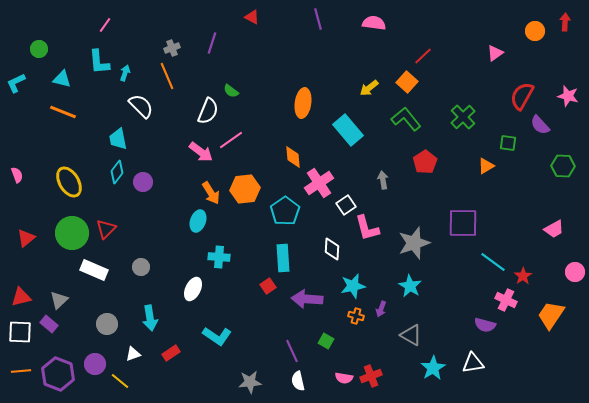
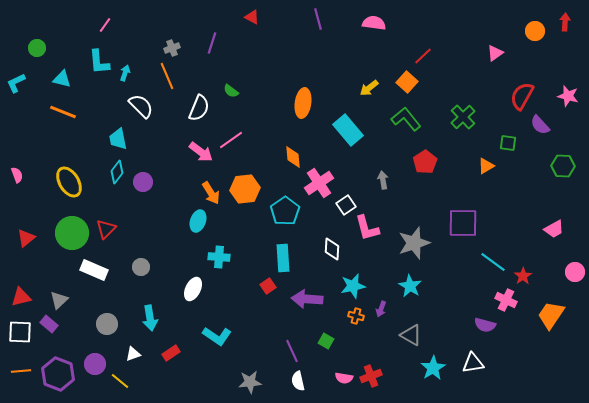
green circle at (39, 49): moved 2 px left, 1 px up
white semicircle at (208, 111): moved 9 px left, 3 px up
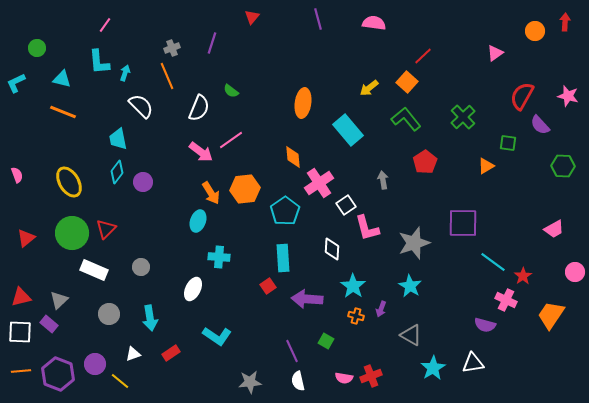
red triangle at (252, 17): rotated 42 degrees clockwise
cyan star at (353, 286): rotated 25 degrees counterclockwise
gray circle at (107, 324): moved 2 px right, 10 px up
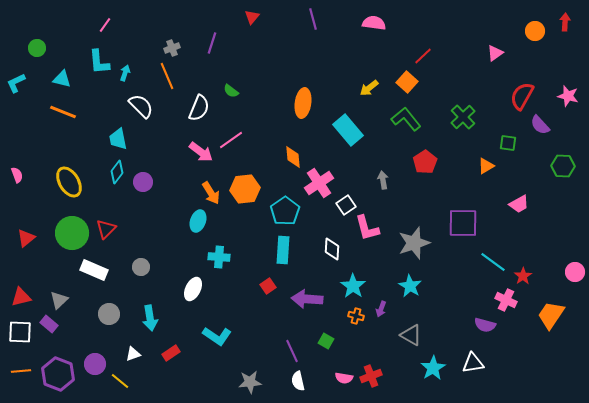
purple line at (318, 19): moved 5 px left
pink trapezoid at (554, 229): moved 35 px left, 25 px up
cyan rectangle at (283, 258): moved 8 px up; rotated 8 degrees clockwise
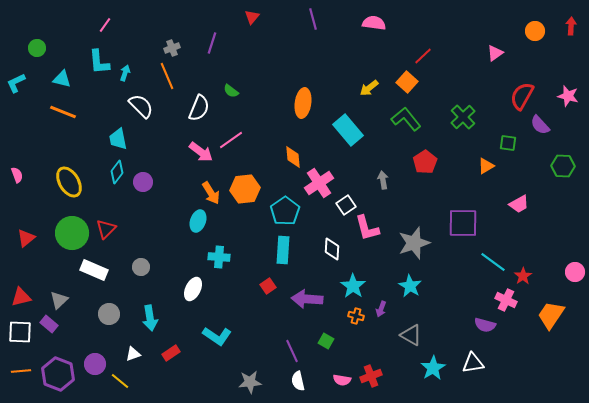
red arrow at (565, 22): moved 6 px right, 4 px down
pink semicircle at (344, 378): moved 2 px left, 2 px down
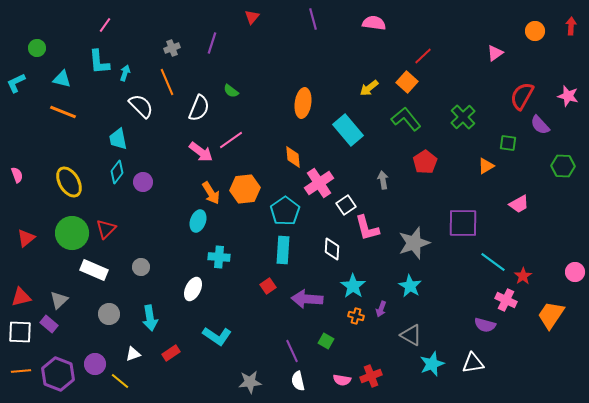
orange line at (167, 76): moved 6 px down
cyan star at (433, 368): moved 1 px left, 4 px up; rotated 10 degrees clockwise
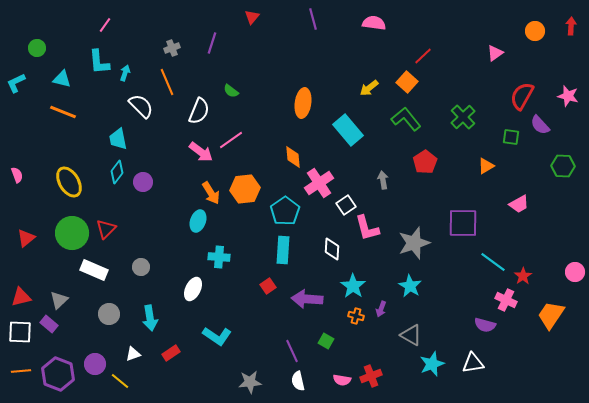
white semicircle at (199, 108): moved 3 px down
green square at (508, 143): moved 3 px right, 6 px up
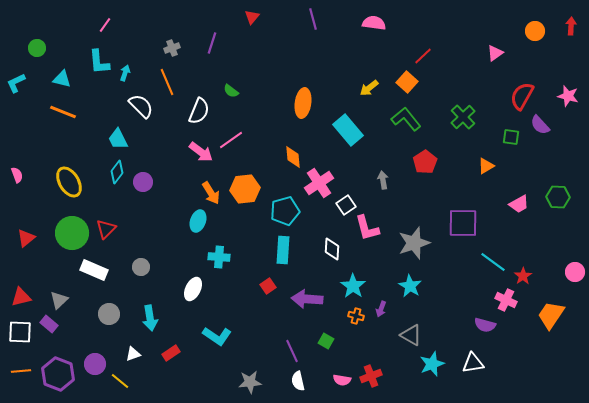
cyan trapezoid at (118, 139): rotated 15 degrees counterclockwise
green hexagon at (563, 166): moved 5 px left, 31 px down
cyan pentagon at (285, 211): rotated 20 degrees clockwise
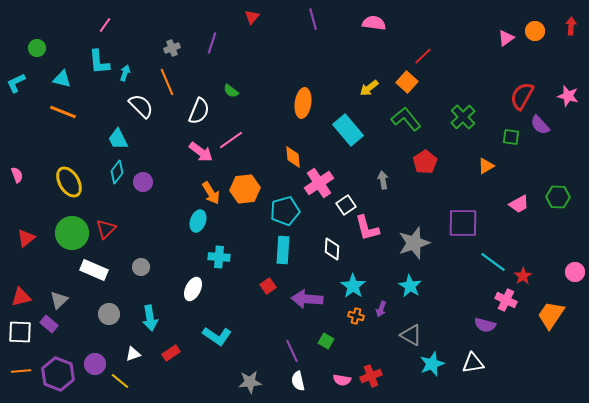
pink triangle at (495, 53): moved 11 px right, 15 px up
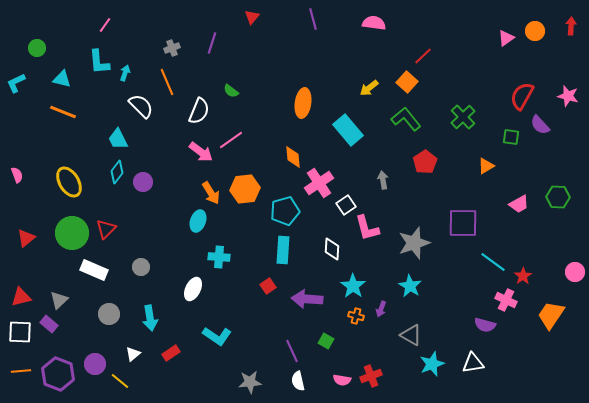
white triangle at (133, 354): rotated 21 degrees counterclockwise
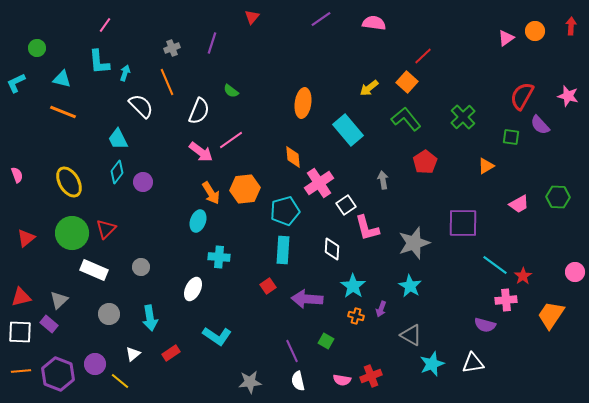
purple line at (313, 19): moved 8 px right; rotated 70 degrees clockwise
cyan line at (493, 262): moved 2 px right, 3 px down
pink cross at (506, 300): rotated 30 degrees counterclockwise
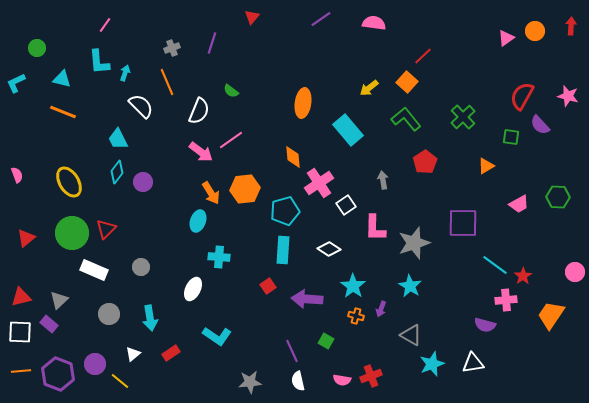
pink L-shape at (367, 228): moved 8 px right; rotated 16 degrees clockwise
white diamond at (332, 249): moved 3 px left; rotated 60 degrees counterclockwise
